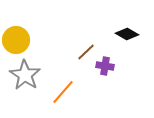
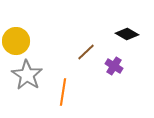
yellow circle: moved 1 px down
purple cross: moved 9 px right; rotated 24 degrees clockwise
gray star: moved 2 px right
orange line: rotated 32 degrees counterclockwise
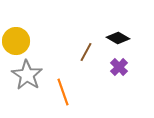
black diamond: moved 9 px left, 4 px down
brown line: rotated 18 degrees counterclockwise
purple cross: moved 5 px right, 1 px down; rotated 12 degrees clockwise
orange line: rotated 28 degrees counterclockwise
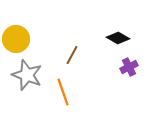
yellow circle: moved 2 px up
brown line: moved 14 px left, 3 px down
purple cross: moved 10 px right; rotated 18 degrees clockwise
gray star: rotated 12 degrees counterclockwise
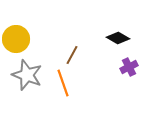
orange line: moved 9 px up
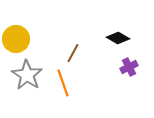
brown line: moved 1 px right, 2 px up
gray star: rotated 12 degrees clockwise
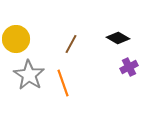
brown line: moved 2 px left, 9 px up
gray star: moved 2 px right
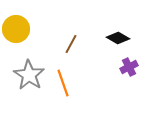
yellow circle: moved 10 px up
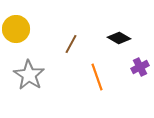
black diamond: moved 1 px right
purple cross: moved 11 px right
orange line: moved 34 px right, 6 px up
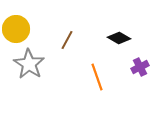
brown line: moved 4 px left, 4 px up
gray star: moved 11 px up
